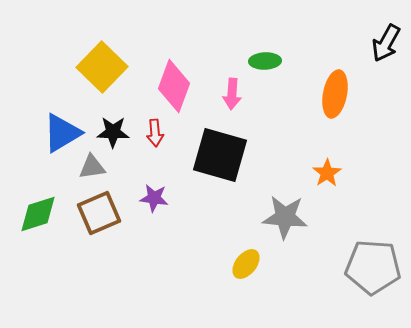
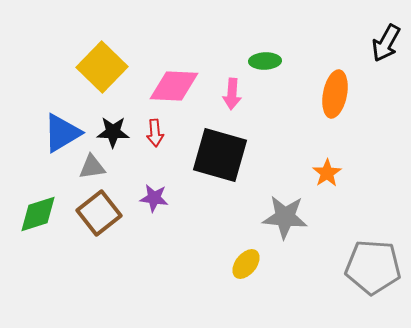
pink diamond: rotated 72 degrees clockwise
brown square: rotated 15 degrees counterclockwise
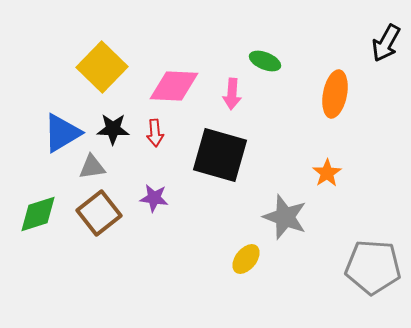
green ellipse: rotated 24 degrees clockwise
black star: moved 3 px up
gray star: rotated 15 degrees clockwise
yellow ellipse: moved 5 px up
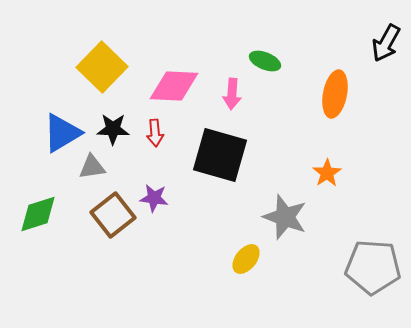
brown square: moved 14 px right, 2 px down
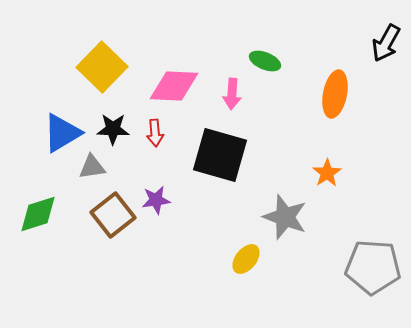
purple star: moved 2 px right, 2 px down; rotated 16 degrees counterclockwise
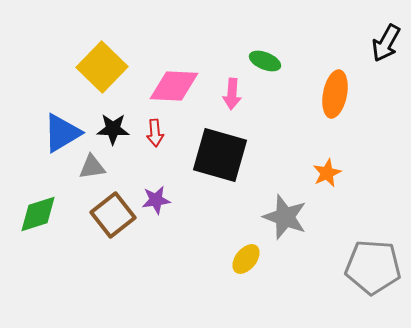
orange star: rotated 8 degrees clockwise
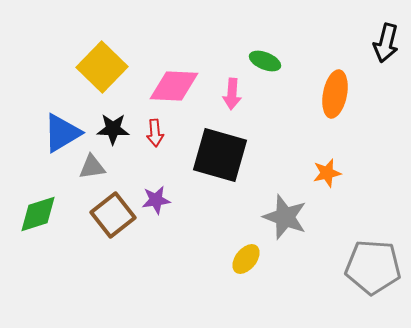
black arrow: rotated 15 degrees counterclockwise
orange star: rotated 12 degrees clockwise
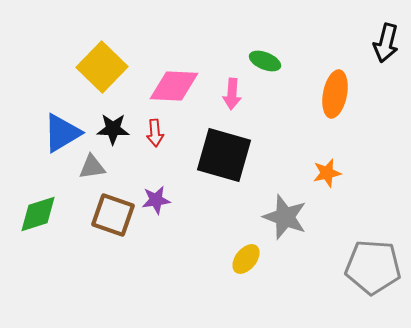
black square: moved 4 px right
brown square: rotated 33 degrees counterclockwise
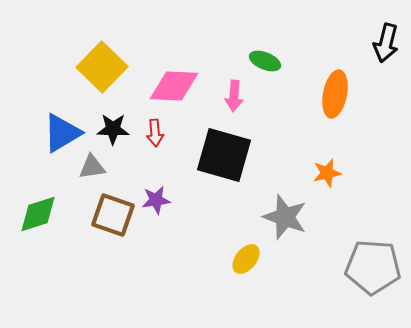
pink arrow: moved 2 px right, 2 px down
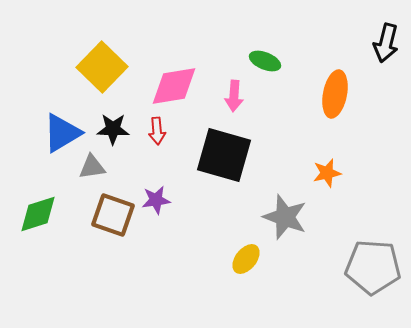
pink diamond: rotated 12 degrees counterclockwise
red arrow: moved 2 px right, 2 px up
